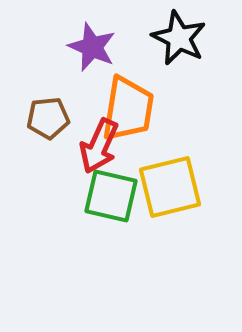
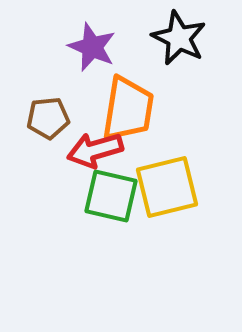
red arrow: moved 4 px left, 4 px down; rotated 50 degrees clockwise
yellow square: moved 3 px left
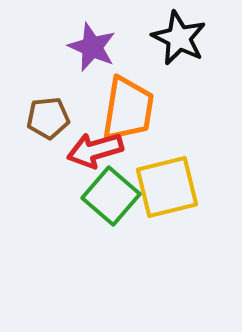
green square: rotated 28 degrees clockwise
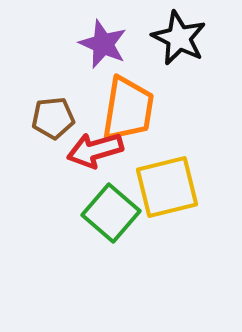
purple star: moved 11 px right, 3 px up
brown pentagon: moved 5 px right
green square: moved 17 px down
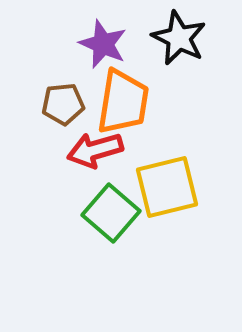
orange trapezoid: moved 5 px left, 7 px up
brown pentagon: moved 10 px right, 14 px up
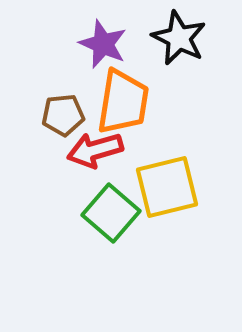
brown pentagon: moved 11 px down
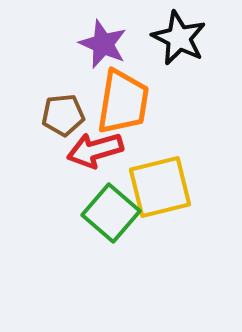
yellow square: moved 7 px left
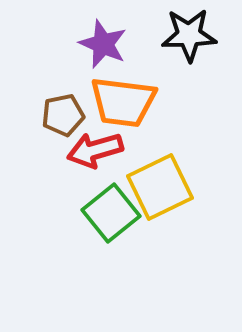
black star: moved 10 px right, 3 px up; rotated 28 degrees counterclockwise
orange trapezoid: rotated 88 degrees clockwise
brown pentagon: rotated 6 degrees counterclockwise
yellow square: rotated 12 degrees counterclockwise
green square: rotated 10 degrees clockwise
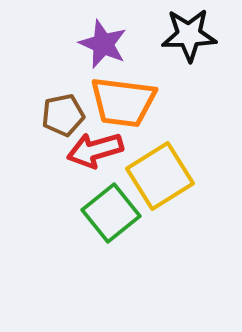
yellow square: moved 11 px up; rotated 6 degrees counterclockwise
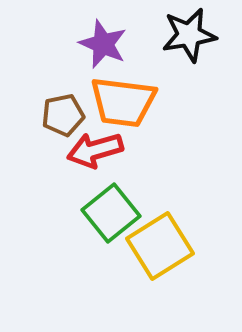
black star: rotated 8 degrees counterclockwise
yellow square: moved 70 px down
